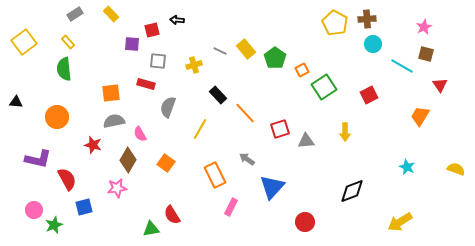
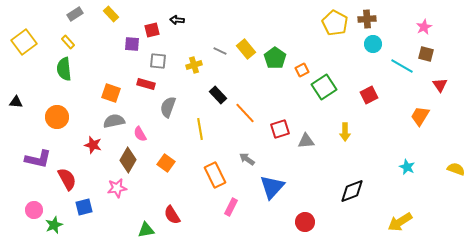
orange square at (111, 93): rotated 24 degrees clockwise
yellow line at (200, 129): rotated 40 degrees counterclockwise
green triangle at (151, 229): moved 5 px left, 1 px down
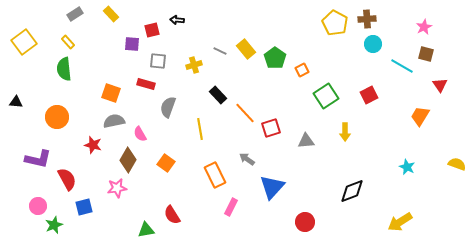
green square at (324, 87): moved 2 px right, 9 px down
red square at (280, 129): moved 9 px left, 1 px up
yellow semicircle at (456, 169): moved 1 px right, 5 px up
pink circle at (34, 210): moved 4 px right, 4 px up
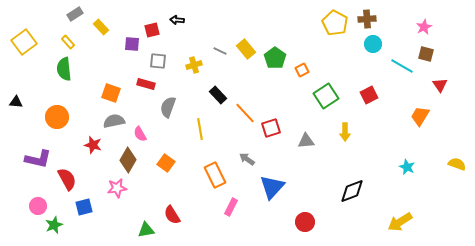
yellow rectangle at (111, 14): moved 10 px left, 13 px down
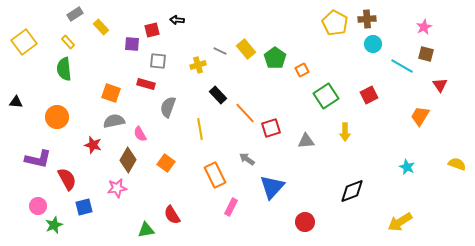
yellow cross at (194, 65): moved 4 px right
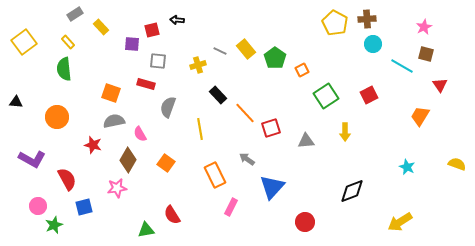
purple L-shape at (38, 159): moved 6 px left; rotated 16 degrees clockwise
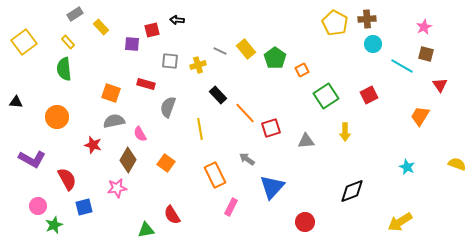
gray square at (158, 61): moved 12 px right
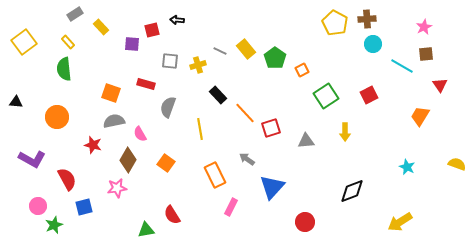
brown square at (426, 54): rotated 21 degrees counterclockwise
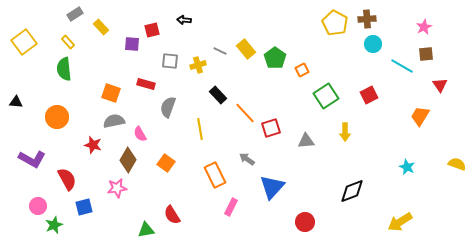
black arrow at (177, 20): moved 7 px right
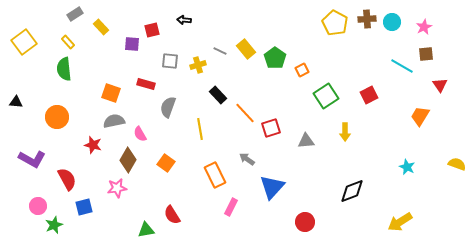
cyan circle at (373, 44): moved 19 px right, 22 px up
